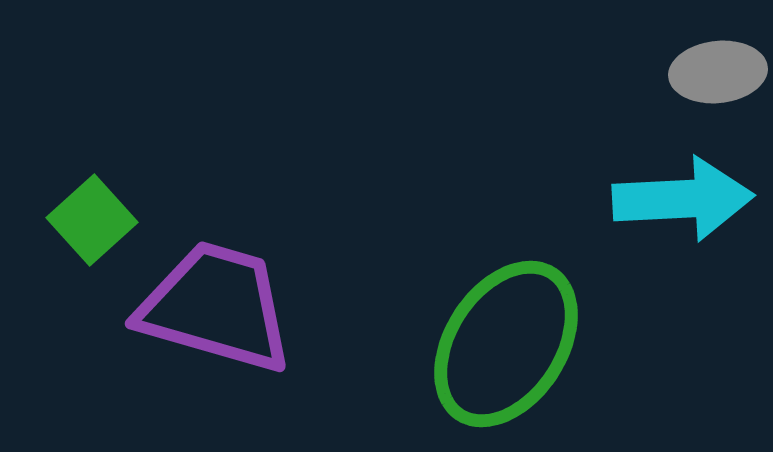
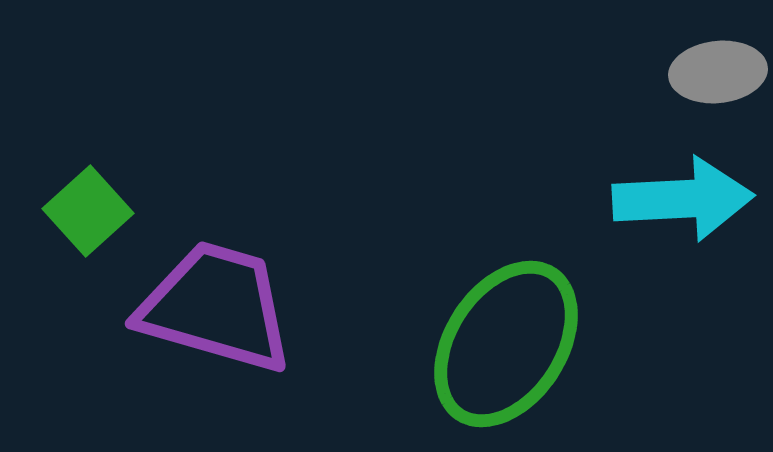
green square: moved 4 px left, 9 px up
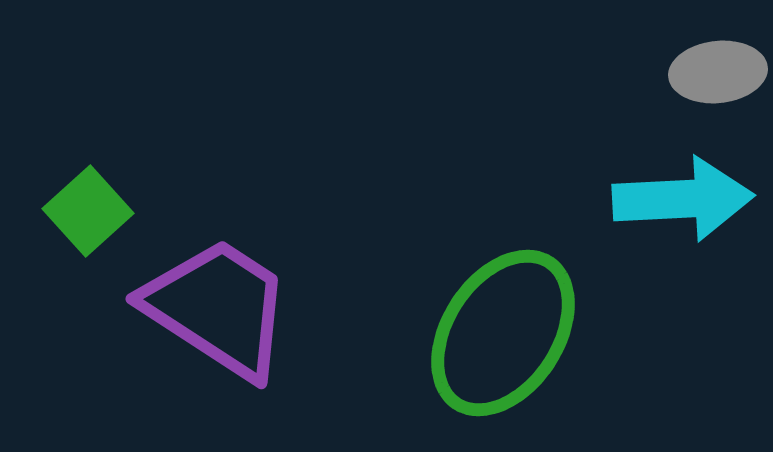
purple trapezoid: moved 2 px right, 1 px down; rotated 17 degrees clockwise
green ellipse: moved 3 px left, 11 px up
